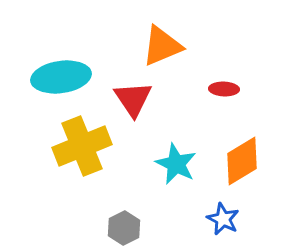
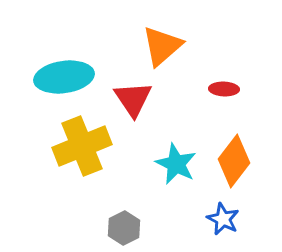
orange triangle: rotated 18 degrees counterclockwise
cyan ellipse: moved 3 px right
orange diamond: moved 8 px left; rotated 21 degrees counterclockwise
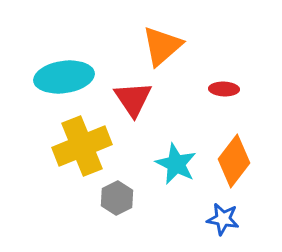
blue star: rotated 16 degrees counterclockwise
gray hexagon: moved 7 px left, 30 px up
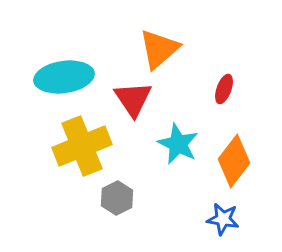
orange triangle: moved 3 px left, 3 px down
red ellipse: rotated 72 degrees counterclockwise
cyan star: moved 2 px right, 20 px up
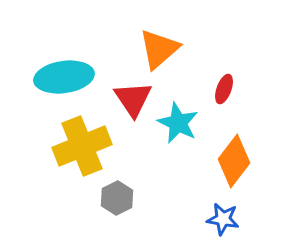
cyan star: moved 21 px up
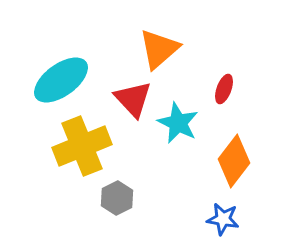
cyan ellipse: moved 3 px left, 3 px down; rotated 28 degrees counterclockwise
red triangle: rotated 9 degrees counterclockwise
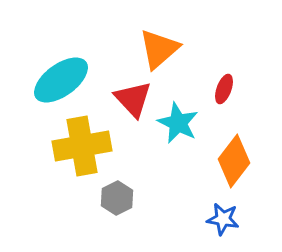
yellow cross: rotated 12 degrees clockwise
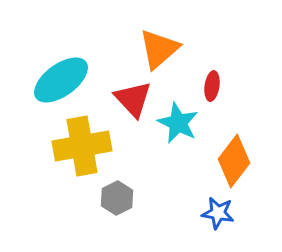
red ellipse: moved 12 px left, 3 px up; rotated 12 degrees counterclockwise
blue star: moved 5 px left, 6 px up
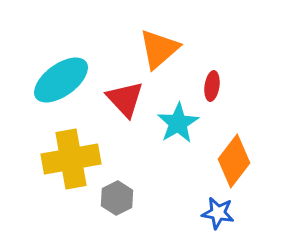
red triangle: moved 8 px left
cyan star: rotated 15 degrees clockwise
yellow cross: moved 11 px left, 13 px down
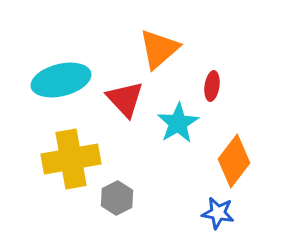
cyan ellipse: rotated 22 degrees clockwise
